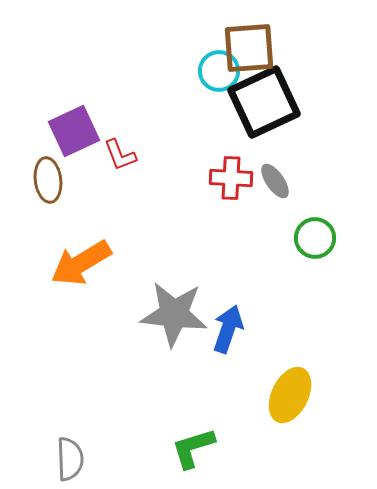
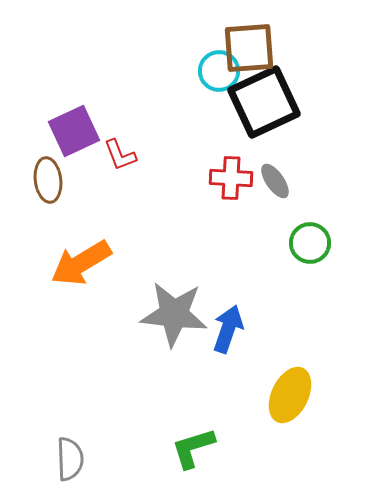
green circle: moved 5 px left, 5 px down
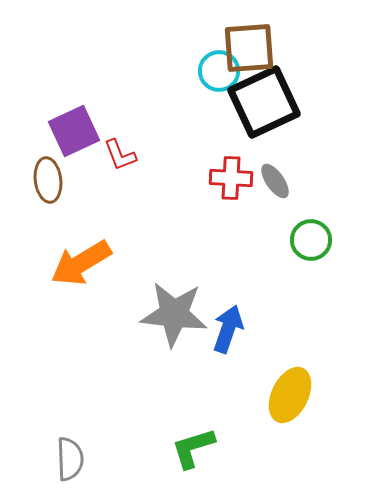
green circle: moved 1 px right, 3 px up
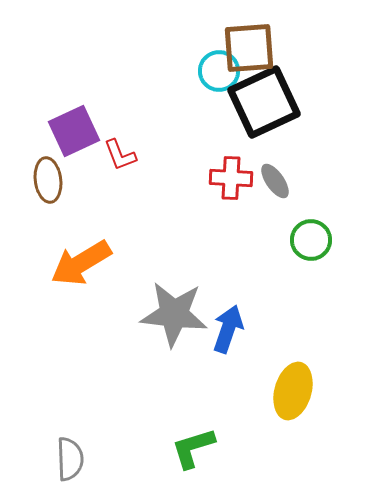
yellow ellipse: moved 3 px right, 4 px up; rotated 10 degrees counterclockwise
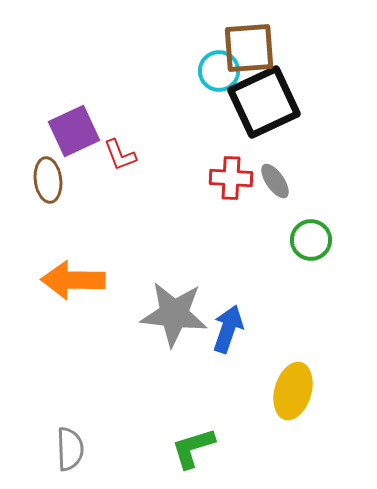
orange arrow: moved 8 px left, 17 px down; rotated 32 degrees clockwise
gray semicircle: moved 10 px up
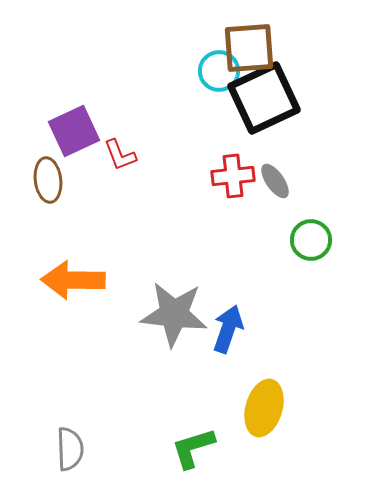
black square: moved 4 px up
red cross: moved 2 px right, 2 px up; rotated 9 degrees counterclockwise
yellow ellipse: moved 29 px left, 17 px down
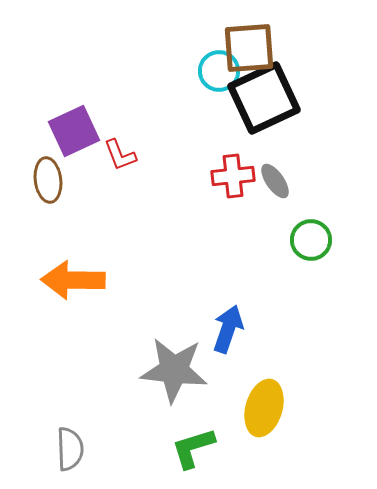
gray star: moved 56 px down
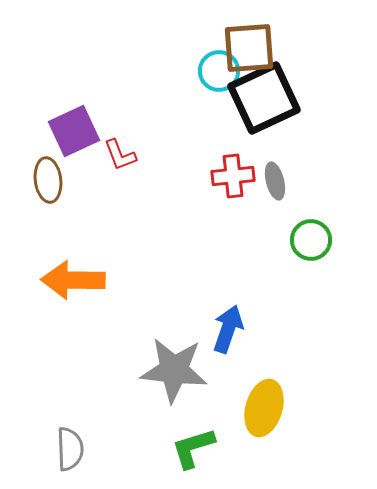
gray ellipse: rotated 21 degrees clockwise
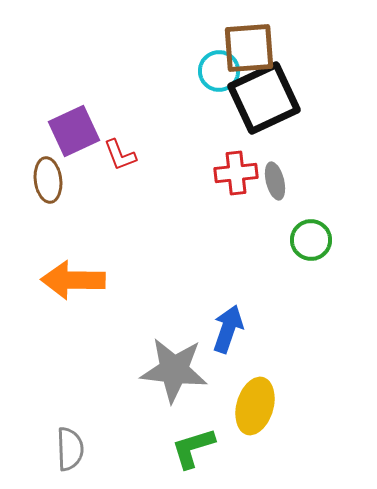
red cross: moved 3 px right, 3 px up
yellow ellipse: moved 9 px left, 2 px up
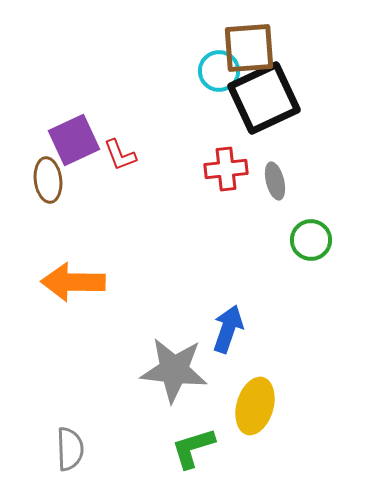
purple square: moved 9 px down
red cross: moved 10 px left, 4 px up
orange arrow: moved 2 px down
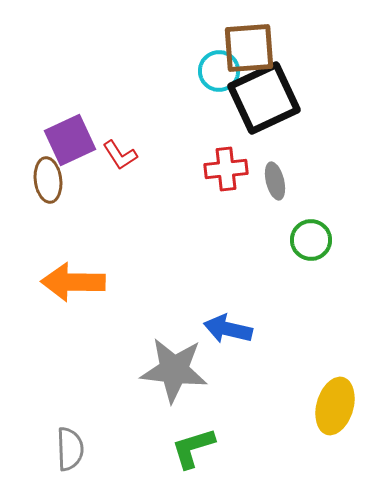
purple square: moved 4 px left
red L-shape: rotated 12 degrees counterclockwise
blue arrow: rotated 96 degrees counterclockwise
yellow ellipse: moved 80 px right
